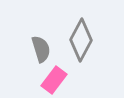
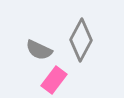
gray semicircle: moved 2 px left, 1 px down; rotated 132 degrees clockwise
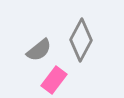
gray semicircle: rotated 64 degrees counterclockwise
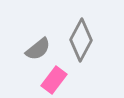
gray semicircle: moved 1 px left, 1 px up
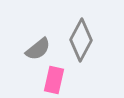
pink rectangle: rotated 24 degrees counterclockwise
